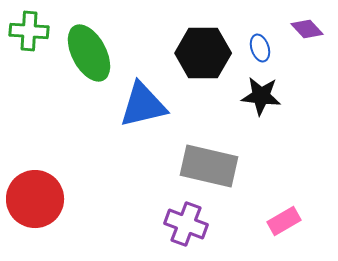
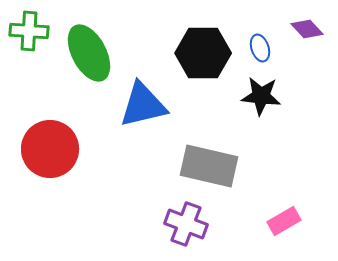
red circle: moved 15 px right, 50 px up
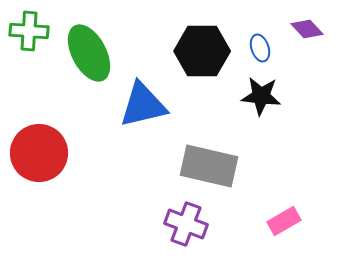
black hexagon: moved 1 px left, 2 px up
red circle: moved 11 px left, 4 px down
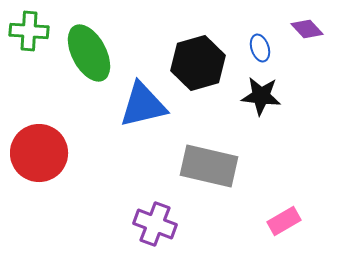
black hexagon: moved 4 px left, 12 px down; rotated 16 degrees counterclockwise
purple cross: moved 31 px left
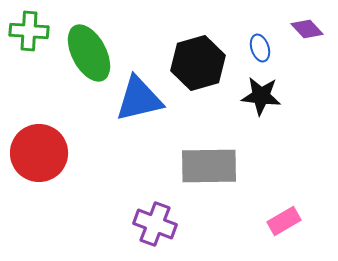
blue triangle: moved 4 px left, 6 px up
gray rectangle: rotated 14 degrees counterclockwise
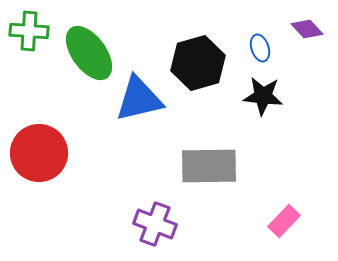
green ellipse: rotated 8 degrees counterclockwise
black star: moved 2 px right
pink rectangle: rotated 16 degrees counterclockwise
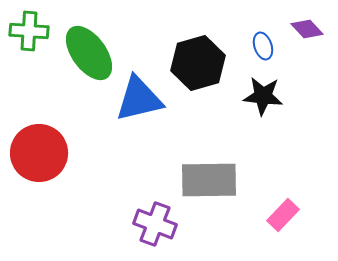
blue ellipse: moved 3 px right, 2 px up
gray rectangle: moved 14 px down
pink rectangle: moved 1 px left, 6 px up
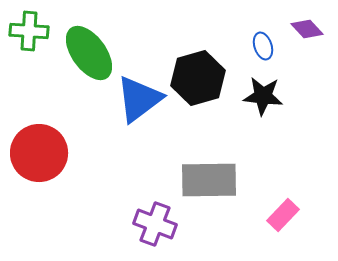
black hexagon: moved 15 px down
blue triangle: rotated 24 degrees counterclockwise
